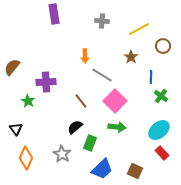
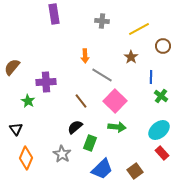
brown square: rotated 28 degrees clockwise
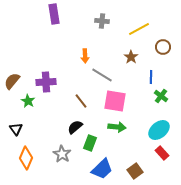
brown circle: moved 1 px down
brown semicircle: moved 14 px down
pink square: rotated 35 degrees counterclockwise
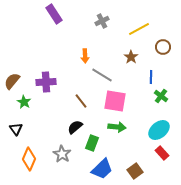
purple rectangle: rotated 24 degrees counterclockwise
gray cross: rotated 32 degrees counterclockwise
green star: moved 4 px left, 1 px down
green rectangle: moved 2 px right
orange diamond: moved 3 px right, 1 px down
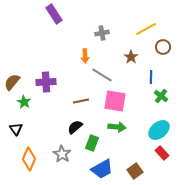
gray cross: moved 12 px down; rotated 16 degrees clockwise
yellow line: moved 7 px right
brown semicircle: moved 1 px down
brown line: rotated 63 degrees counterclockwise
blue trapezoid: rotated 15 degrees clockwise
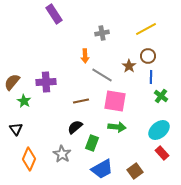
brown circle: moved 15 px left, 9 px down
brown star: moved 2 px left, 9 px down
green star: moved 1 px up
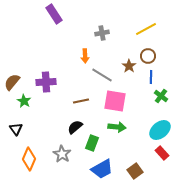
cyan ellipse: moved 1 px right
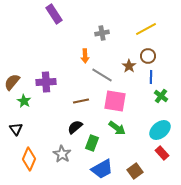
green arrow: moved 1 px down; rotated 30 degrees clockwise
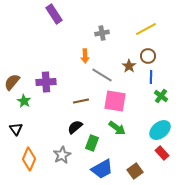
gray star: moved 1 px down; rotated 12 degrees clockwise
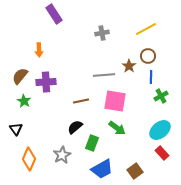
orange arrow: moved 46 px left, 6 px up
gray line: moved 2 px right; rotated 35 degrees counterclockwise
brown semicircle: moved 8 px right, 6 px up
green cross: rotated 24 degrees clockwise
